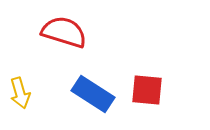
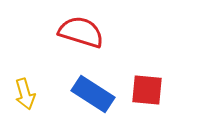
red semicircle: moved 17 px right
yellow arrow: moved 5 px right, 1 px down
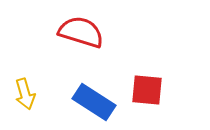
blue rectangle: moved 1 px right, 8 px down
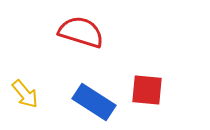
yellow arrow: rotated 24 degrees counterclockwise
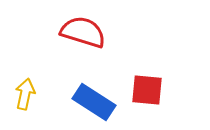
red semicircle: moved 2 px right
yellow arrow: rotated 128 degrees counterclockwise
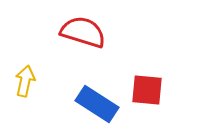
yellow arrow: moved 13 px up
blue rectangle: moved 3 px right, 2 px down
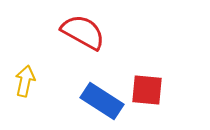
red semicircle: rotated 12 degrees clockwise
blue rectangle: moved 5 px right, 3 px up
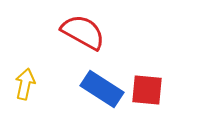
yellow arrow: moved 3 px down
blue rectangle: moved 12 px up
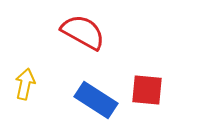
blue rectangle: moved 6 px left, 11 px down
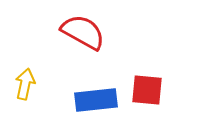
blue rectangle: rotated 39 degrees counterclockwise
